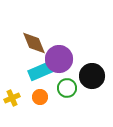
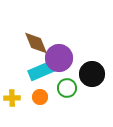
brown diamond: moved 2 px right
purple circle: moved 1 px up
black circle: moved 2 px up
yellow cross: rotated 21 degrees clockwise
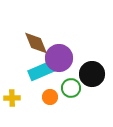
green circle: moved 4 px right
orange circle: moved 10 px right
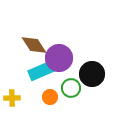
brown diamond: moved 2 px left, 2 px down; rotated 12 degrees counterclockwise
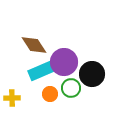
purple circle: moved 5 px right, 4 px down
orange circle: moved 3 px up
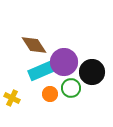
black circle: moved 2 px up
yellow cross: rotated 28 degrees clockwise
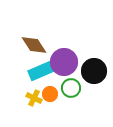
black circle: moved 2 px right, 1 px up
yellow cross: moved 22 px right
